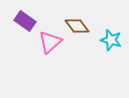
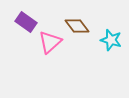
purple rectangle: moved 1 px right, 1 px down
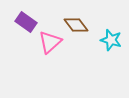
brown diamond: moved 1 px left, 1 px up
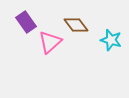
purple rectangle: rotated 20 degrees clockwise
